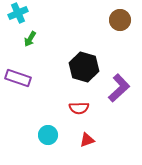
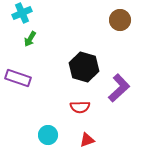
cyan cross: moved 4 px right
red semicircle: moved 1 px right, 1 px up
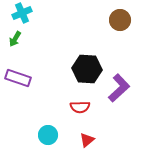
green arrow: moved 15 px left
black hexagon: moved 3 px right, 2 px down; rotated 12 degrees counterclockwise
red triangle: rotated 21 degrees counterclockwise
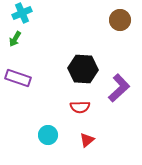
black hexagon: moved 4 px left
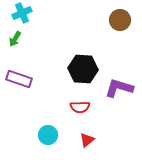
purple rectangle: moved 1 px right, 1 px down
purple L-shape: rotated 120 degrees counterclockwise
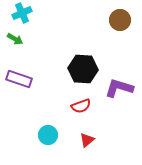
green arrow: rotated 91 degrees counterclockwise
red semicircle: moved 1 px right, 1 px up; rotated 18 degrees counterclockwise
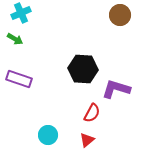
cyan cross: moved 1 px left
brown circle: moved 5 px up
purple L-shape: moved 3 px left, 1 px down
red semicircle: moved 11 px right, 7 px down; rotated 42 degrees counterclockwise
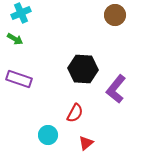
brown circle: moved 5 px left
purple L-shape: rotated 68 degrees counterclockwise
red semicircle: moved 17 px left
red triangle: moved 1 px left, 3 px down
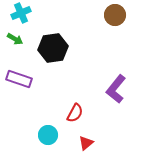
black hexagon: moved 30 px left, 21 px up; rotated 12 degrees counterclockwise
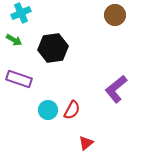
green arrow: moved 1 px left, 1 px down
purple L-shape: rotated 12 degrees clockwise
red semicircle: moved 3 px left, 3 px up
cyan circle: moved 25 px up
